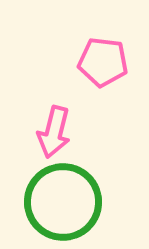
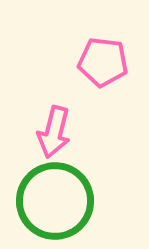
green circle: moved 8 px left, 1 px up
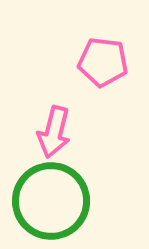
green circle: moved 4 px left
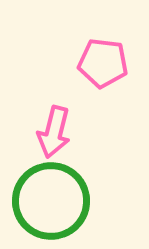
pink pentagon: moved 1 px down
